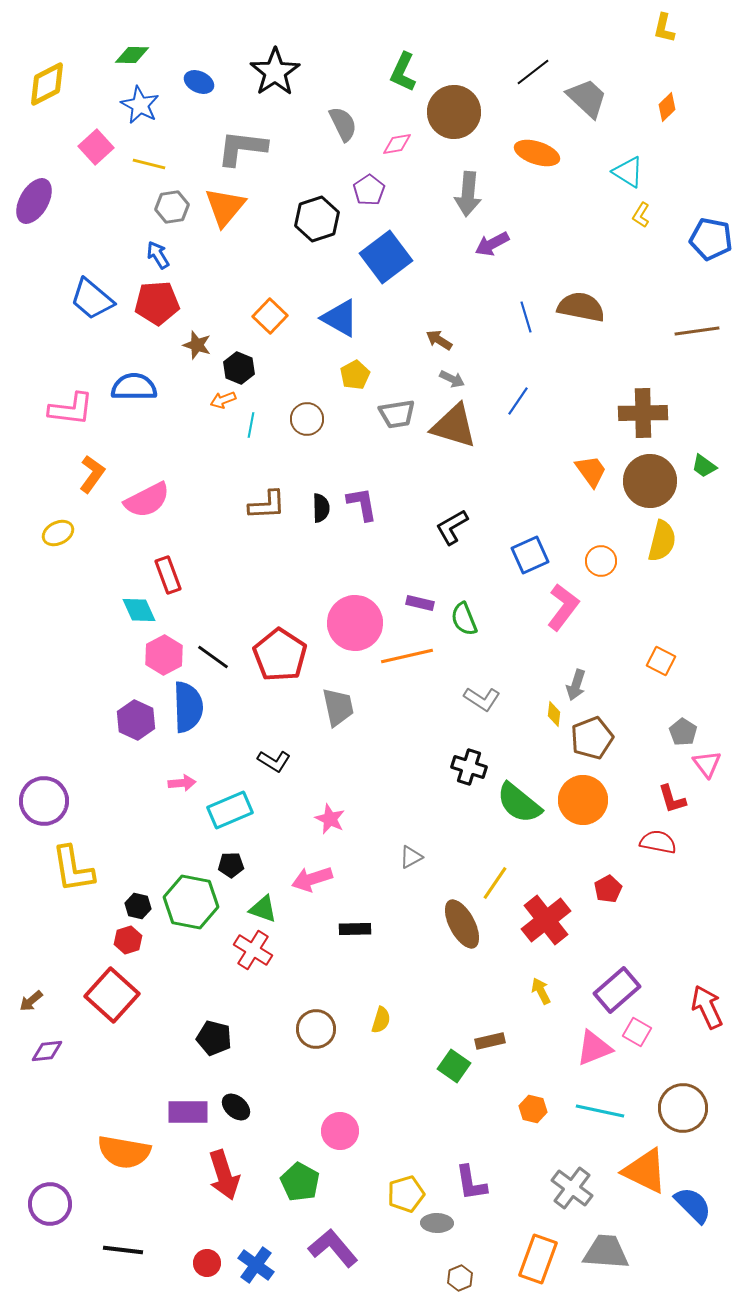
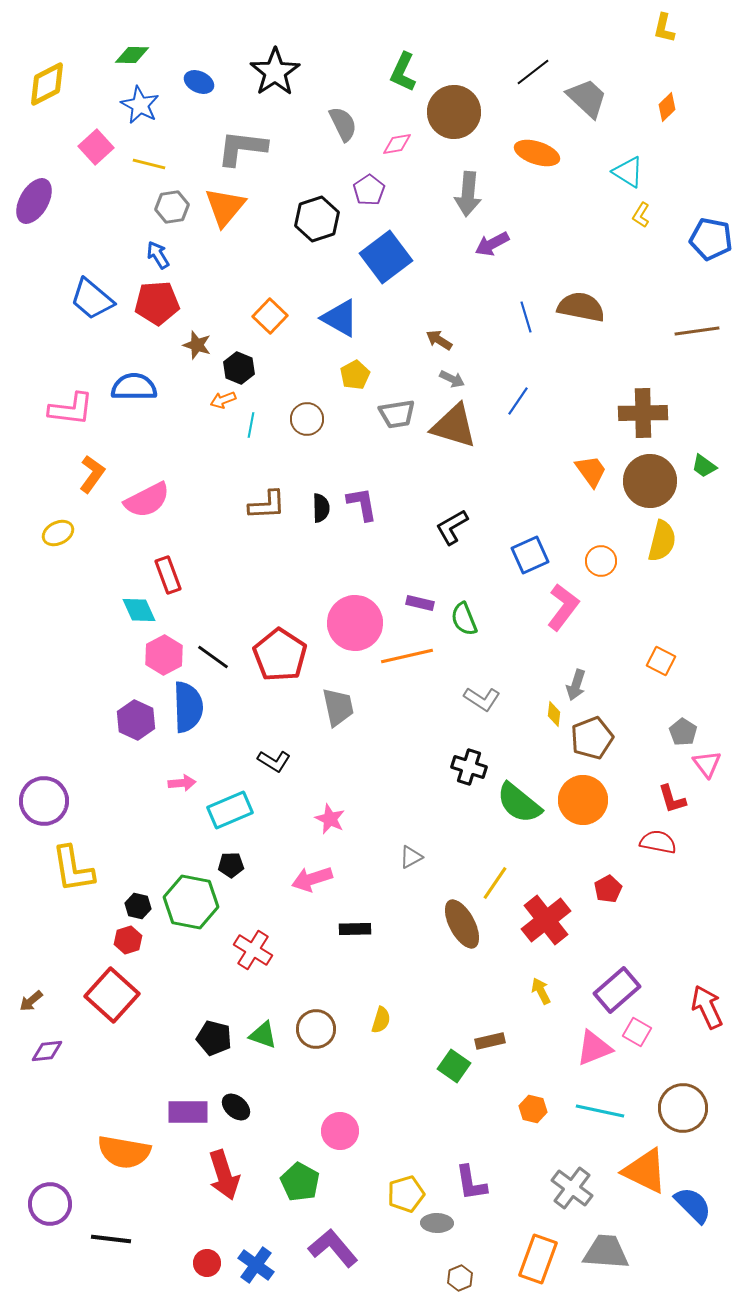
green triangle at (263, 909): moved 126 px down
black line at (123, 1250): moved 12 px left, 11 px up
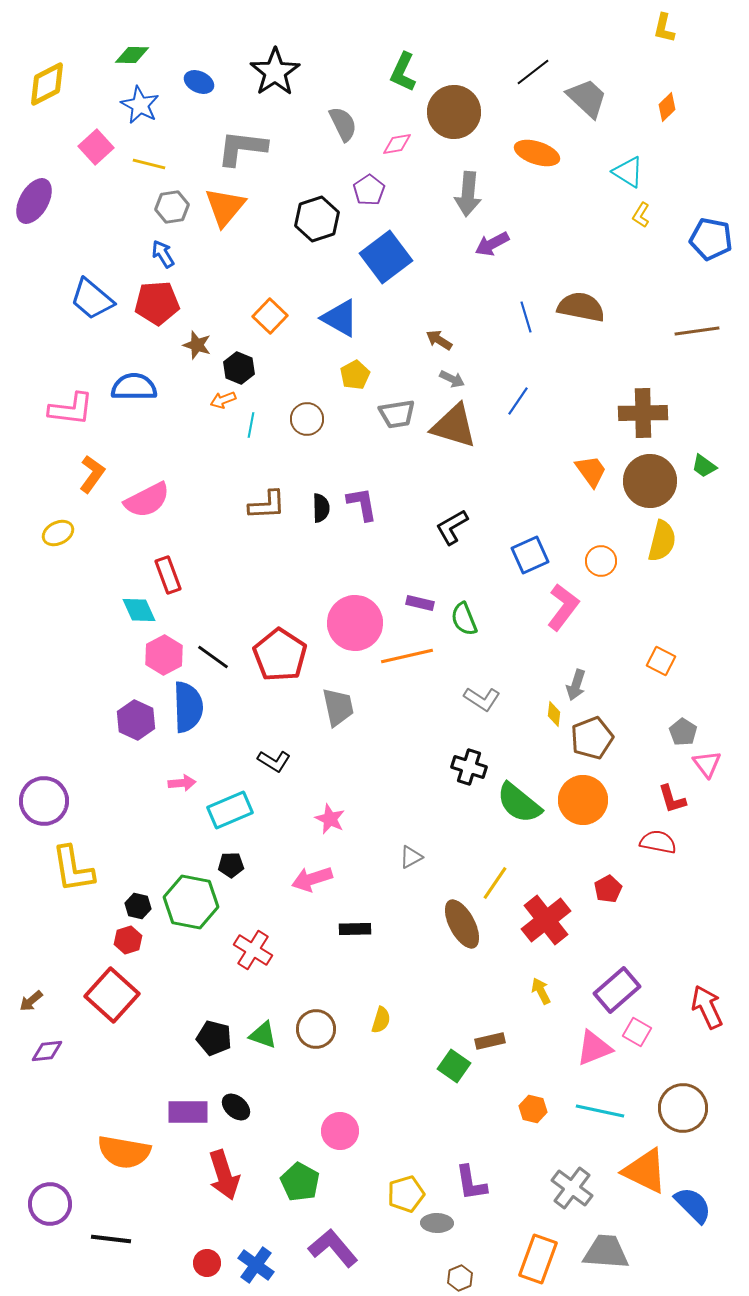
blue arrow at (158, 255): moved 5 px right, 1 px up
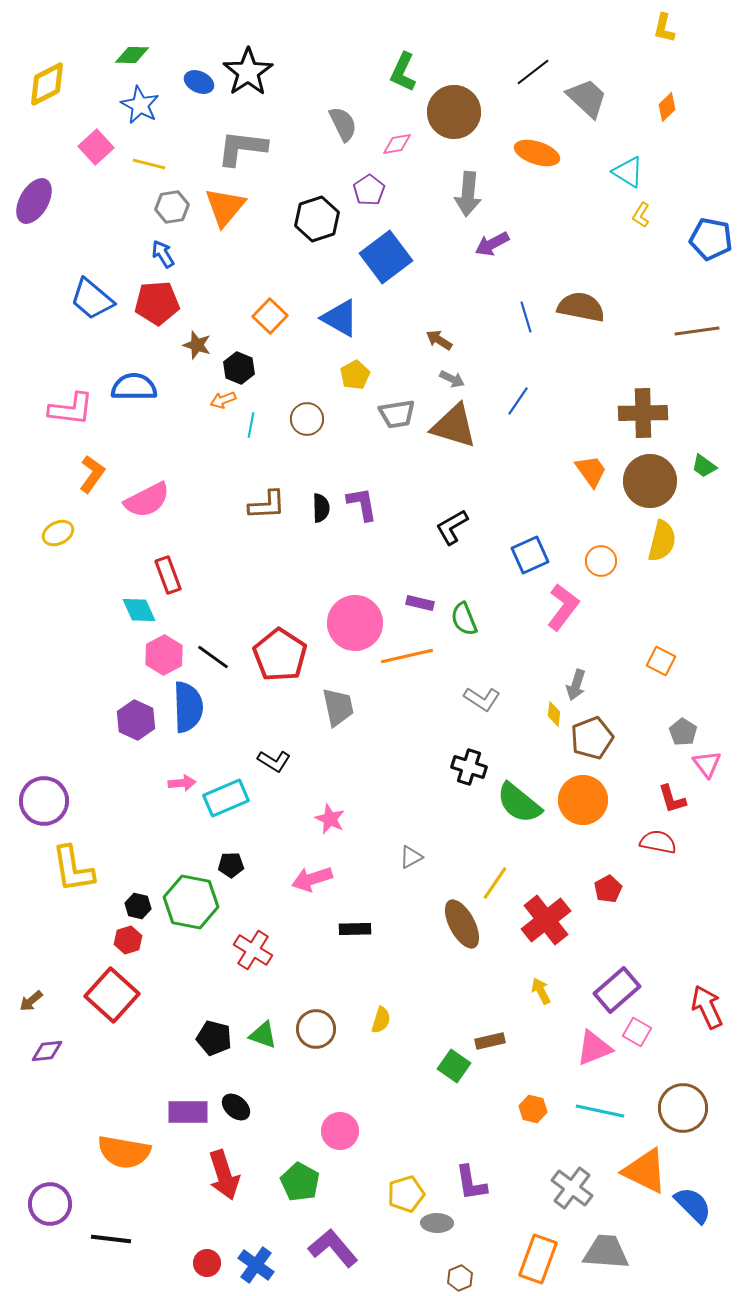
black star at (275, 72): moved 27 px left
cyan rectangle at (230, 810): moved 4 px left, 12 px up
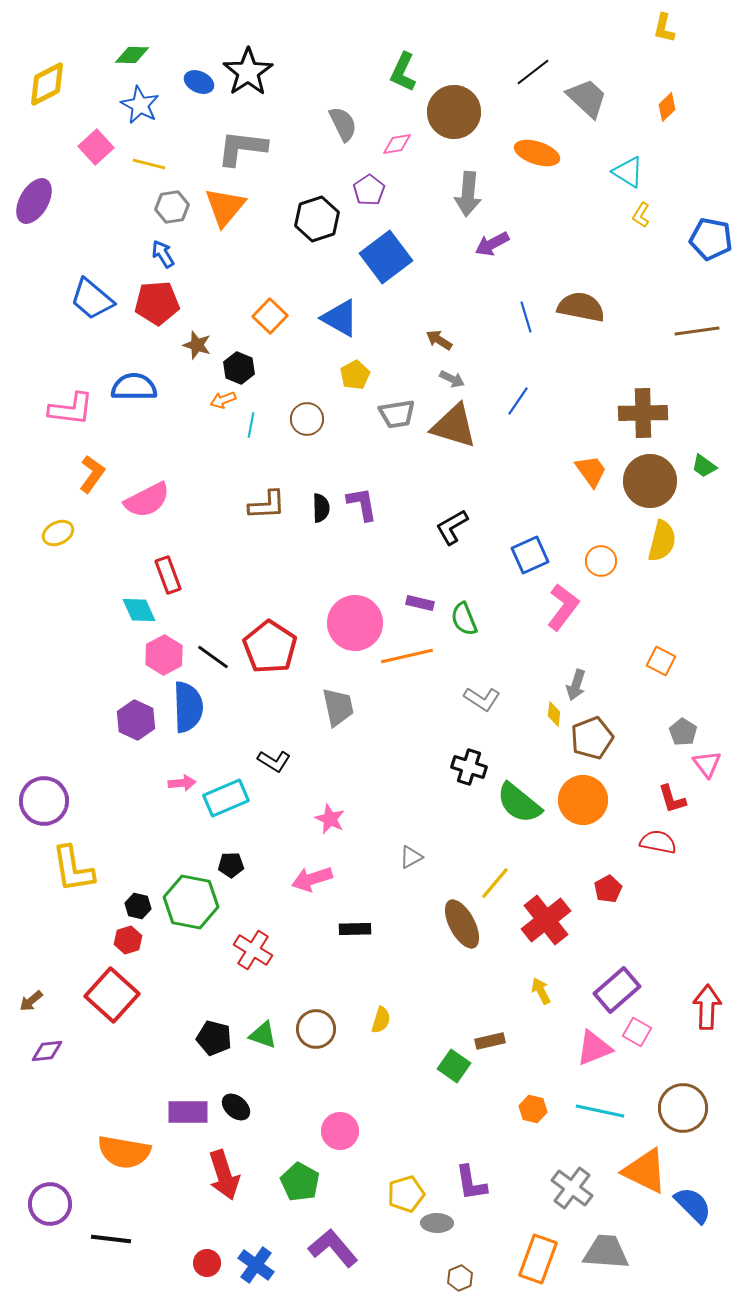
red pentagon at (280, 655): moved 10 px left, 8 px up
yellow line at (495, 883): rotated 6 degrees clockwise
red arrow at (707, 1007): rotated 27 degrees clockwise
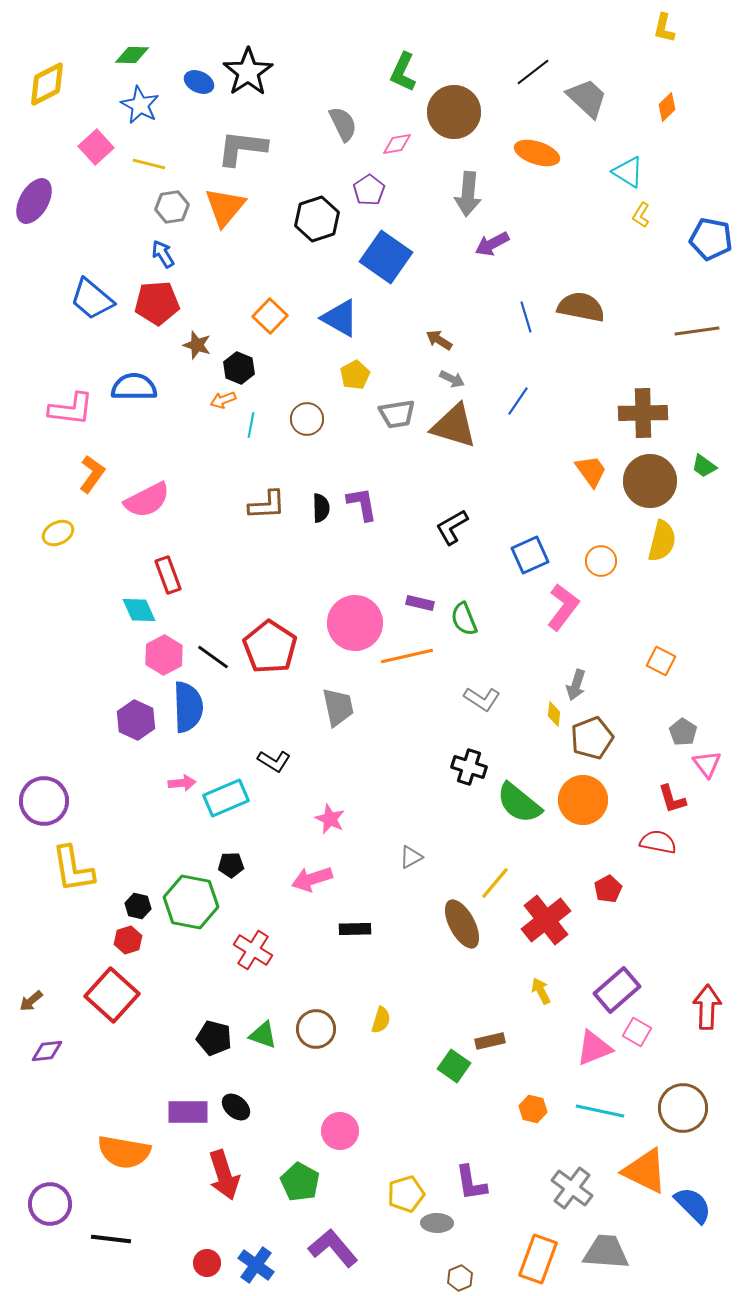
blue square at (386, 257): rotated 18 degrees counterclockwise
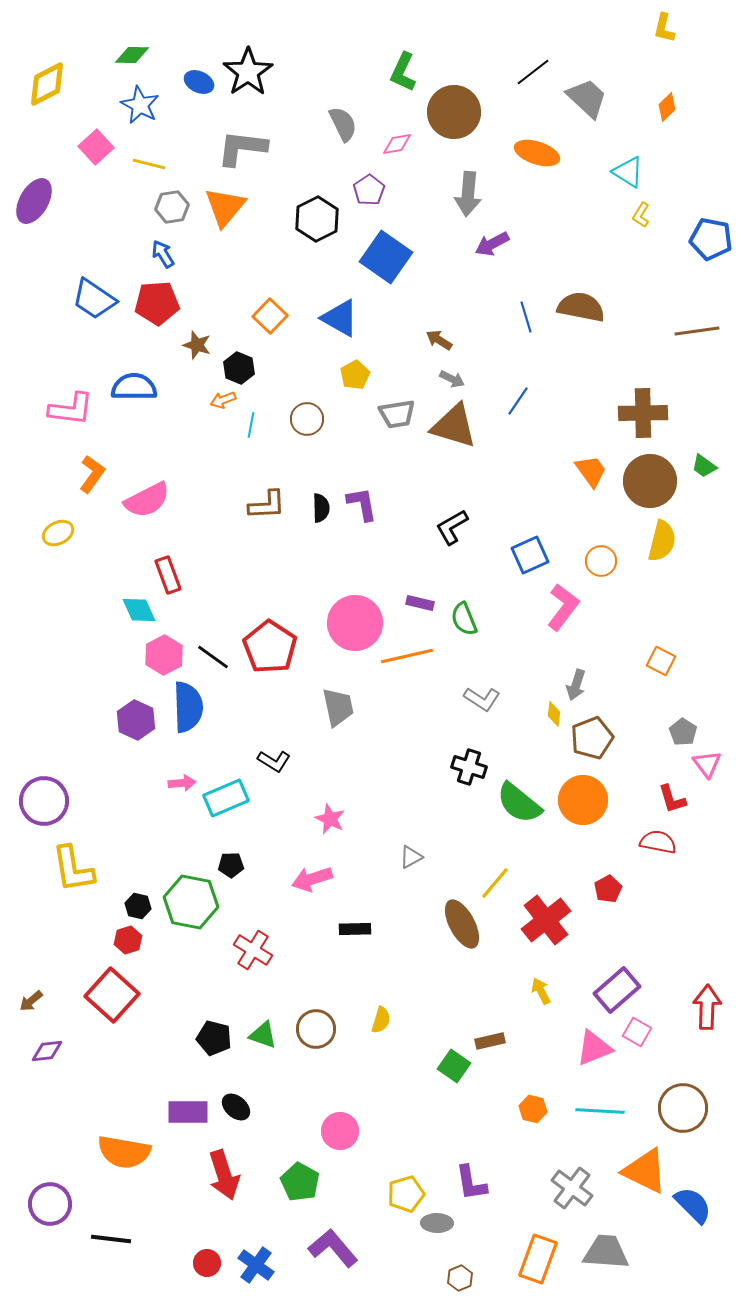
black hexagon at (317, 219): rotated 9 degrees counterclockwise
blue trapezoid at (92, 299): moved 2 px right; rotated 6 degrees counterclockwise
cyan line at (600, 1111): rotated 9 degrees counterclockwise
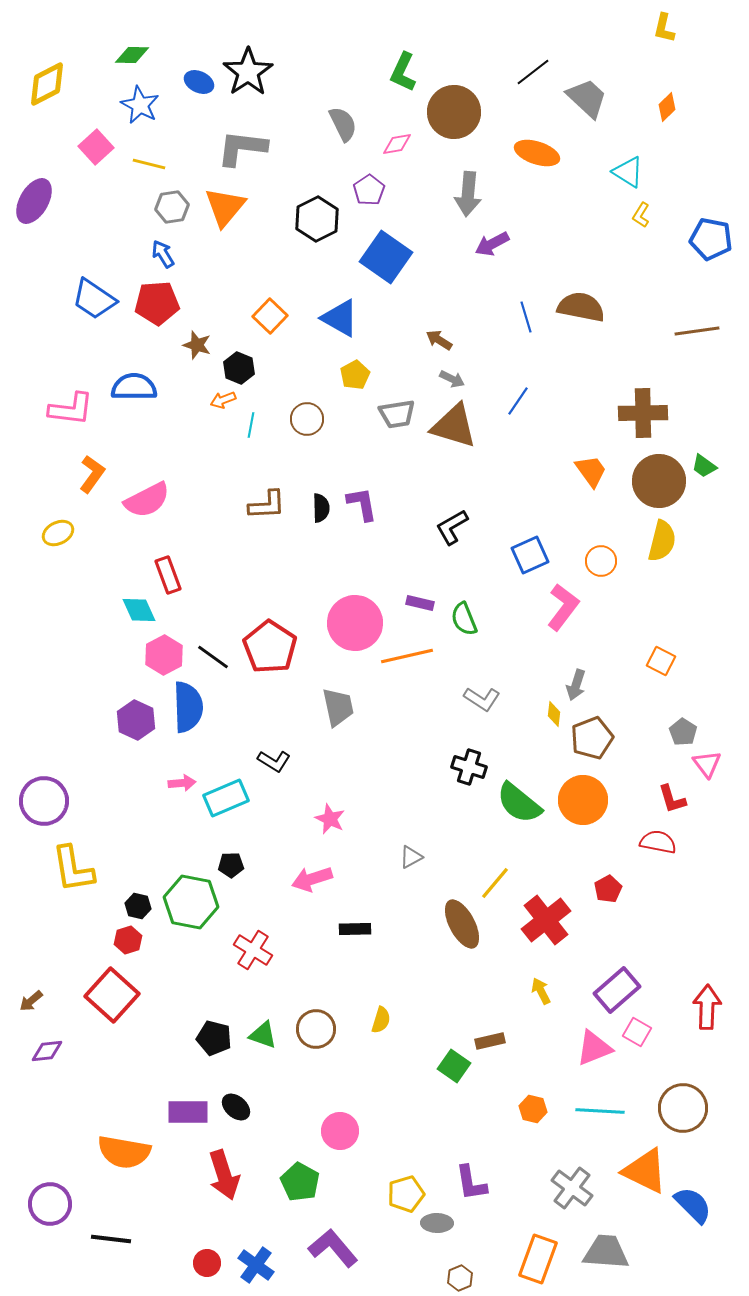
brown circle at (650, 481): moved 9 px right
